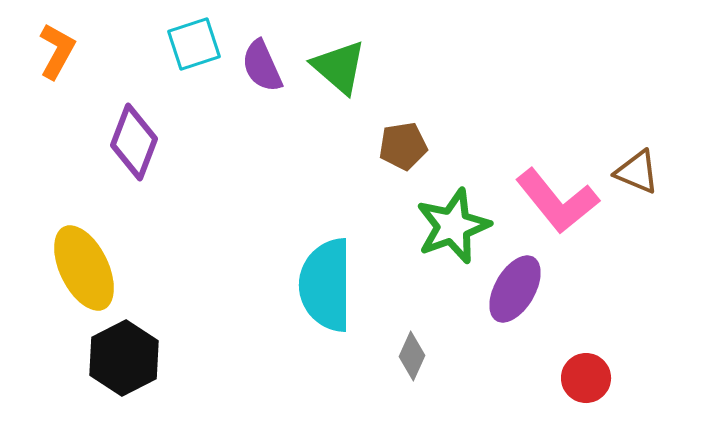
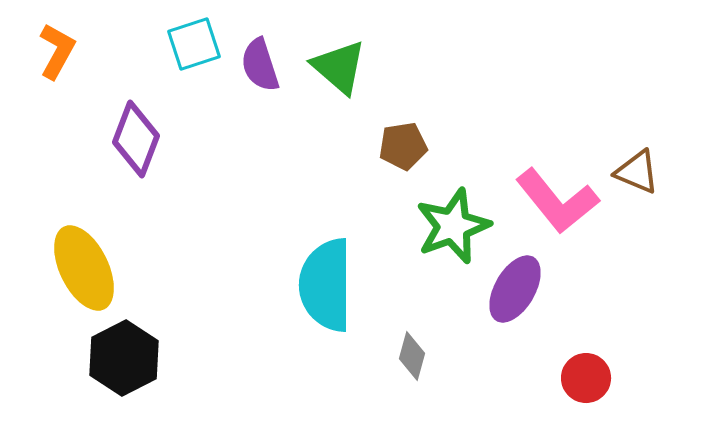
purple semicircle: moved 2 px left, 1 px up; rotated 6 degrees clockwise
purple diamond: moved 2 px right, 3 px up
gray diamond: rotated 9 degrees counterclockwise
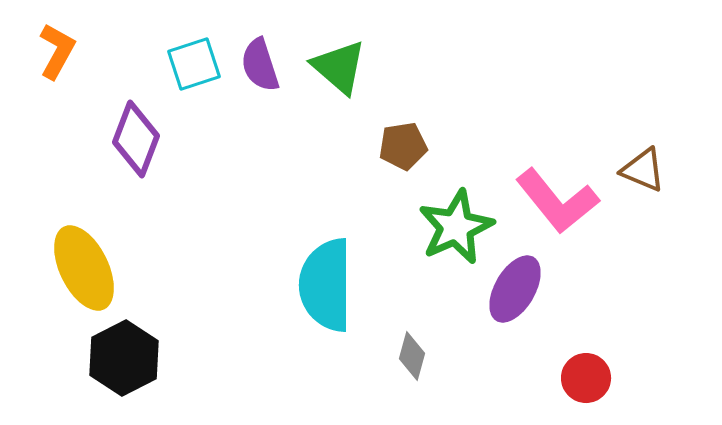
cyan square: moved 20 px down
brown triangle: moved 6 px right, 2 px up
green star: moved 3 px right, 1 px down; rotated 4 degrees counterclockwise
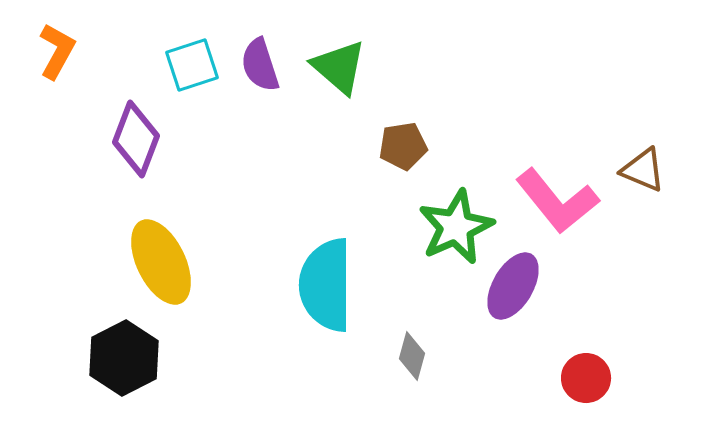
cyan square: moved 2 px left, 1 px down
yellow ellipse: moved 77 px right, 6 px up
purple ellipse: moved 2 px left, 3 px up
